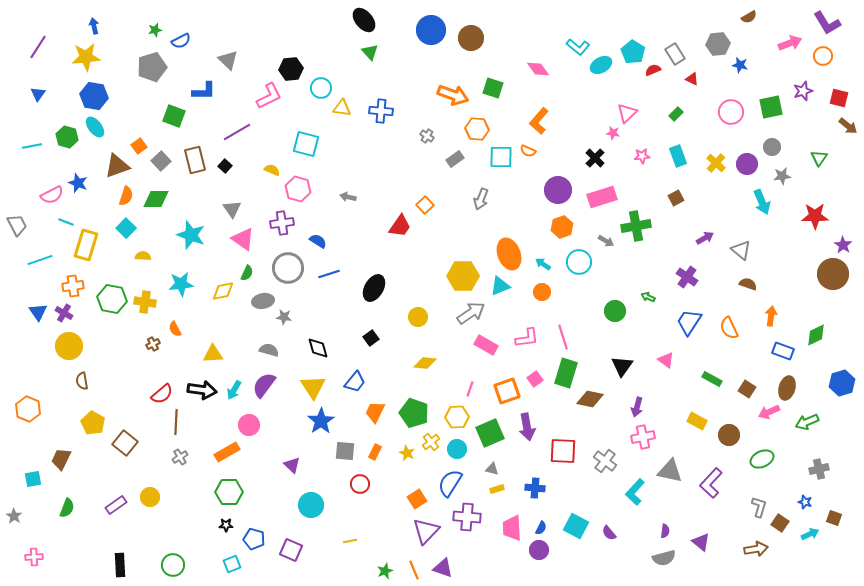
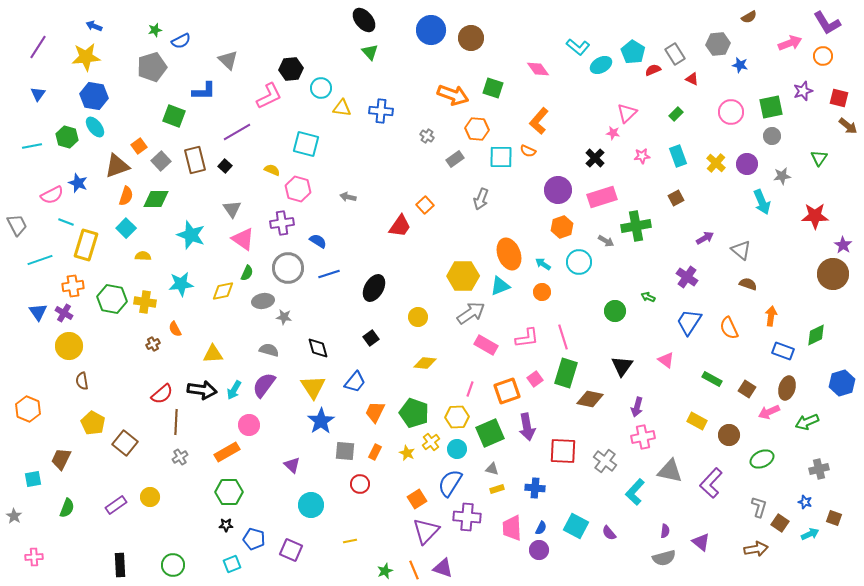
blue arrow at (94, 26): rotated 56 degrees counterclockwise
gray circle at (772, 147): moved 11 px up
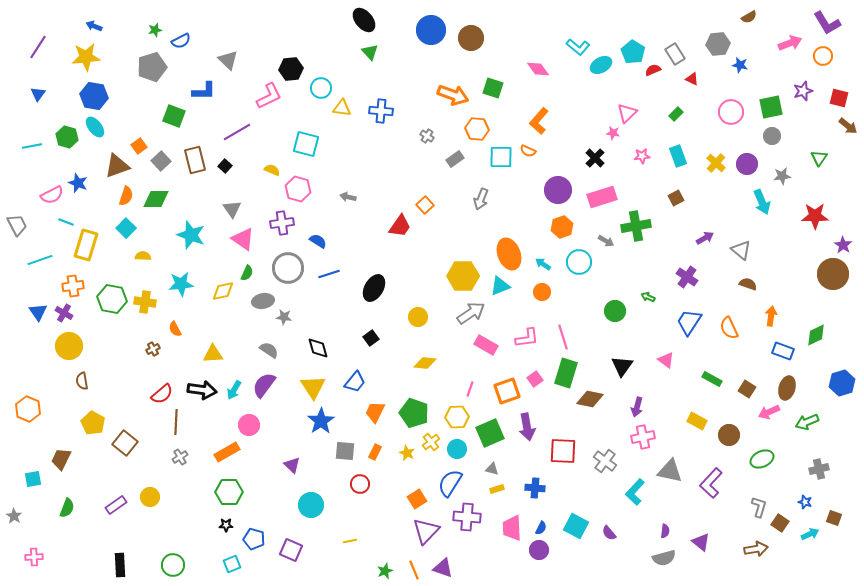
brown cross at (153, 344): moved 5 px down
gray semicircle at (269, 350): rotated 18 degrees clockwise
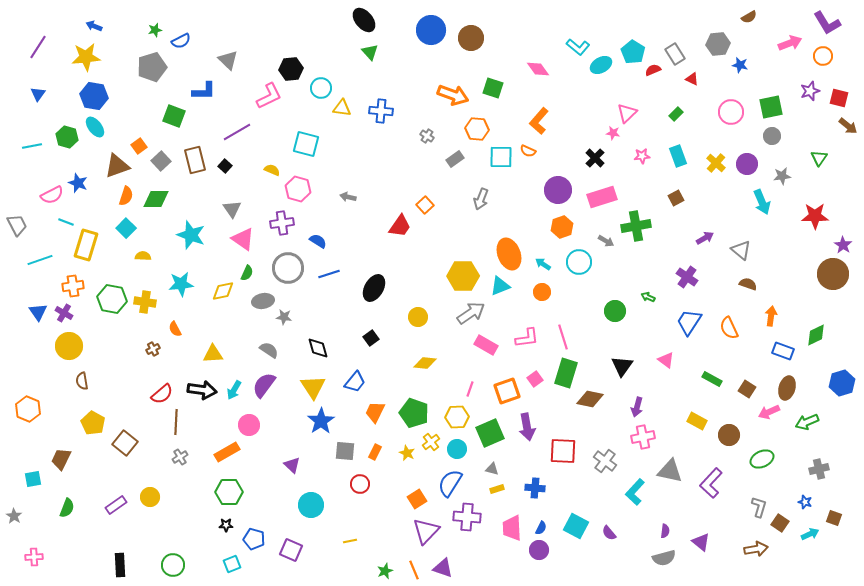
purple star at (803, 91): moved 7 px right
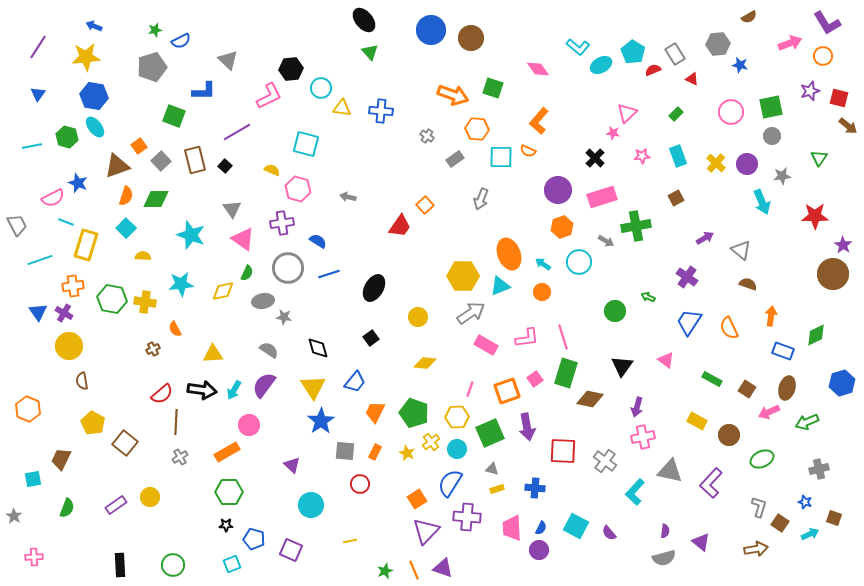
pink semicircle at (52, 195): moved 1 px right, 3 px down
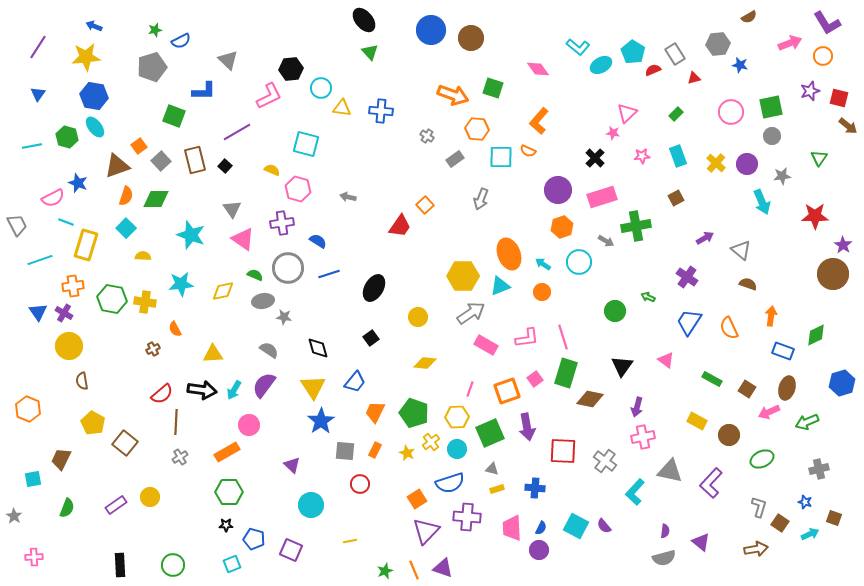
red triangle at (692, 79): moved 2 px right, 1 px up; rotated 40 degrees counterclockwise
green semicircle at (247, 273): moved 8 px right, 2 px down; rotated 91 degrees counterclockwise
orange rectangle at (375, 452): moved 2 px up
blue semicircle at (450, 483): rotated 140 degrees counterclockwise
purple semicircle at (609, 533): moved 5 px left, 7 px up
